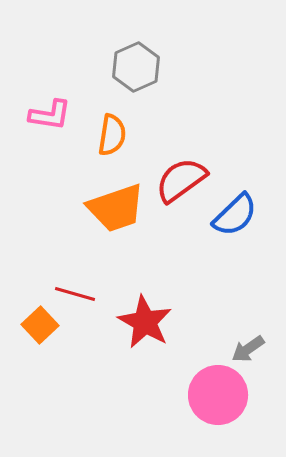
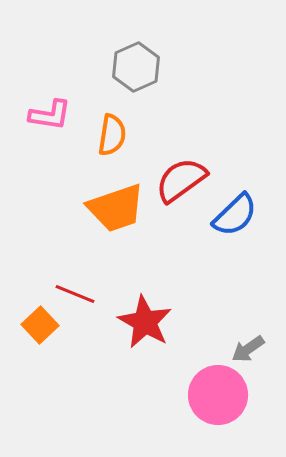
red line: rotated 6 degrees clockwise
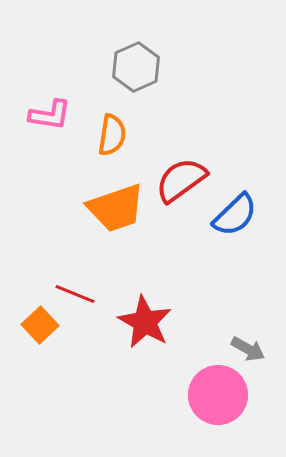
gray arrow: rotated 116 degrees counterclockwise
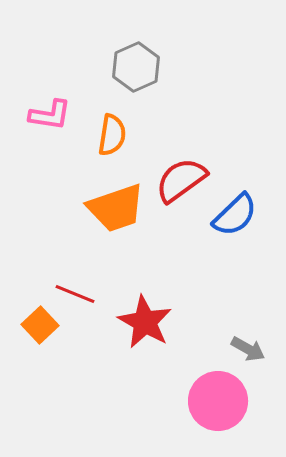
pink circle: moved 6 px down
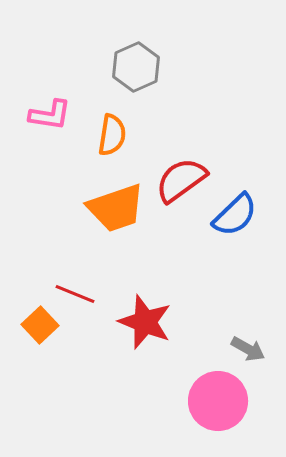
red star: rotated 8 degrees counterclockwise
